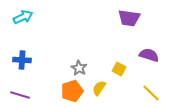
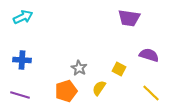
orange pentagon: moved 6 px left
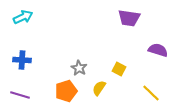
purple semicircle: moved 9 px right, 5 px up
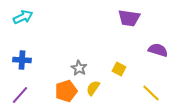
yellow semicircle: moved 6 px left
purple line: rotated 66 degrees counterclockwise
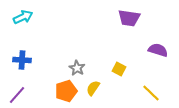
gray star: moved 2 px left
purple line: moved 3 px left
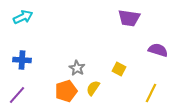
yellow line: rotated 72 degrees clockwise
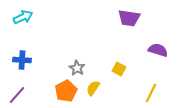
orange pentagon: rotated 10 degrees counterclockwise
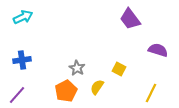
purple trapezoid: moved 1 px right, 1 px down; rotated 45 degrees clockwise
blue cross: rotated 12 degrees counterclockwise
yellow semicircle: moved 4 px right, 1 px up
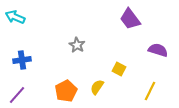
cyan arrow: moved 8 px left; rotated 132 degrees counterclockwise
gray star: moved 23 px up
yellow line: moved 1 px left, 2 px up
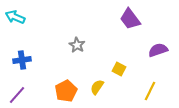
purple semicircle: rotated 36 degrees counterclockwise
